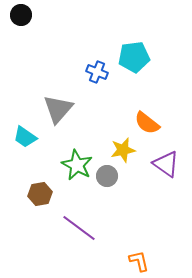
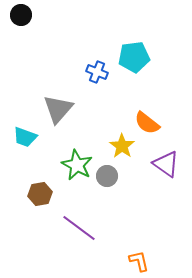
cyan trapezoid: rotated 15 degrees counterclockwise
yellow star: moved 1 px left, 4 px up; rotated 25 degrees counterclockwise
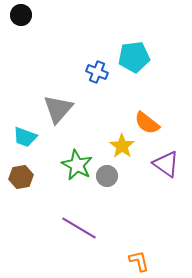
brown hexagon: moved 19 px left, 17 px up
purple line: rotated 6 degrees counterclockwise
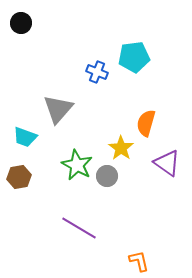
black circle: moved 8 px down
orange semicircle: moved 1 px left; rotated 68 degrees clockwise
yellow star: moved 1 px left, 2 px down
purple triangle: moved 1 px right, 1 px up
brown hexagon: moved 2 px left
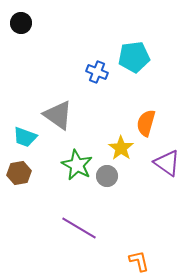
gray triangle: moved 6 px down; rotated 36 degrees counterclockwise
brown hexagon: moved 4 px up
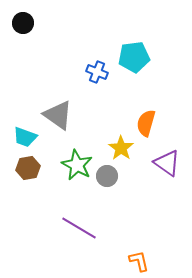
black circle: moved 2 px right
brown hexagon: moved 9 px right, 5 px up
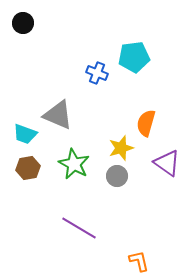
blue cross: moved 1 px down
gray triangle: rotated 12 degrees counterclockwise
cyan trapezoid: moved 3 px up
yellow star: rotated 20 degrees clockwise
green star: moved 3 px left, 1 px up
gray circle: moved 10 px right
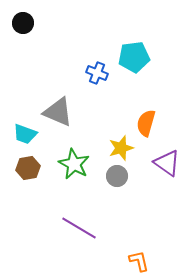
gray triangle: moved 3 px up
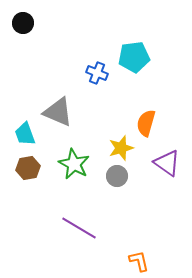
cyan trapezoid: rotated 50 degrees clockwise
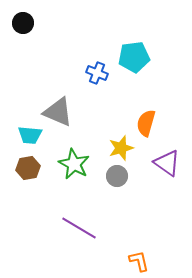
cyan trapezoid: moved 5 px right, 1 px down; rotated 65 degrees counterclockwise
